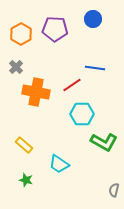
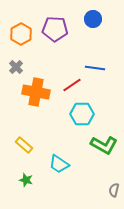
green L-shape: moved 3 px down
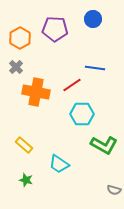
orange hexagon: moved 1 px left, 4 px down
gray semicircle: rotated 88 degrees counterclockwise
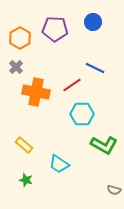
blue circle: moved 3 px down
blue line: rotated 18 degrees clockwise
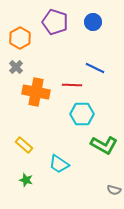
purple pentagon: moved 7 px up; rotated 15 degrees clockwise
red line: rotated 36 degrees clockwise
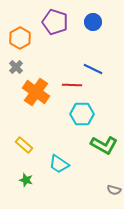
blue line: moved 2 px left, 1 px down
orange cross: rotated 24 degrees clockwise
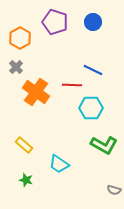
blue line: moved 1 px down
cyan hexagon: moved 9 px right, 6 px up
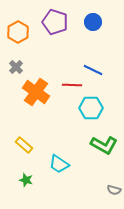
orange hexagon: moved 2 px left, 6 px up
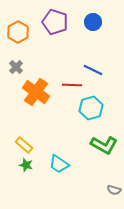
cyan hexagon: rotated 15 degrees counterclockwise
green star: moved 15 px up
